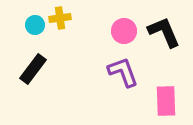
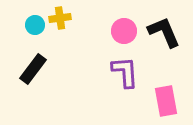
purple L-shape: moved 2 px right; rotated 16 degrees clockwise
pink rectangle: rotated 8 degrees counterclockwise
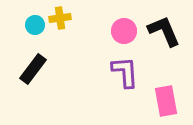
black L-shape: moved 1 px up
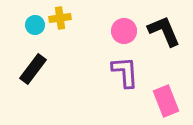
pink rectangle: rotated 12 degrees counterclockwise
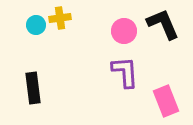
cyan circle: moved 1 px right
black L-shape: moved 1 px left, 7 px up
black rectangle: moved 19 px down; rotated 44 degrees counterclockwise
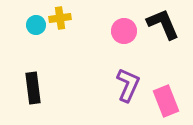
purple L-shape: moved 3 px right, 13 px down; rotated 28 degrees clockwise
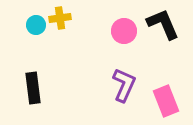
purple L-shape: moved 4 px left
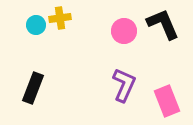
black rectangle: rotated 28 degrees clockwise
pink rectangle: moved 1 px right
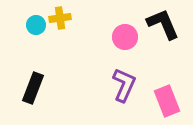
pink circle: moved 1 px right, 6 px down
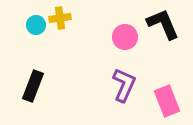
black rectangle: moved 2 px up
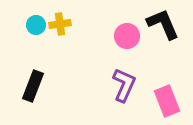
yellow cross: moved 6 px down
pink circle: moved 2 px right, 1 px up
